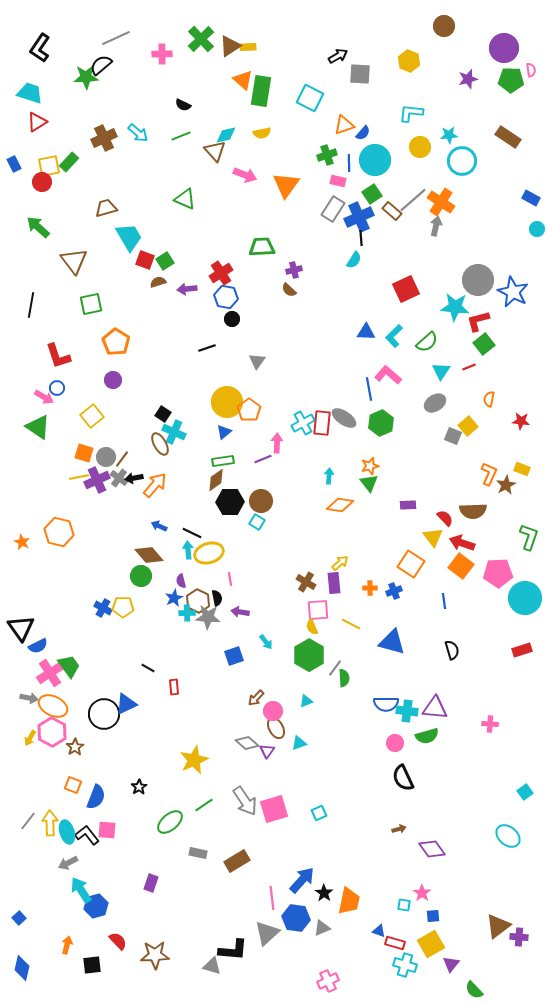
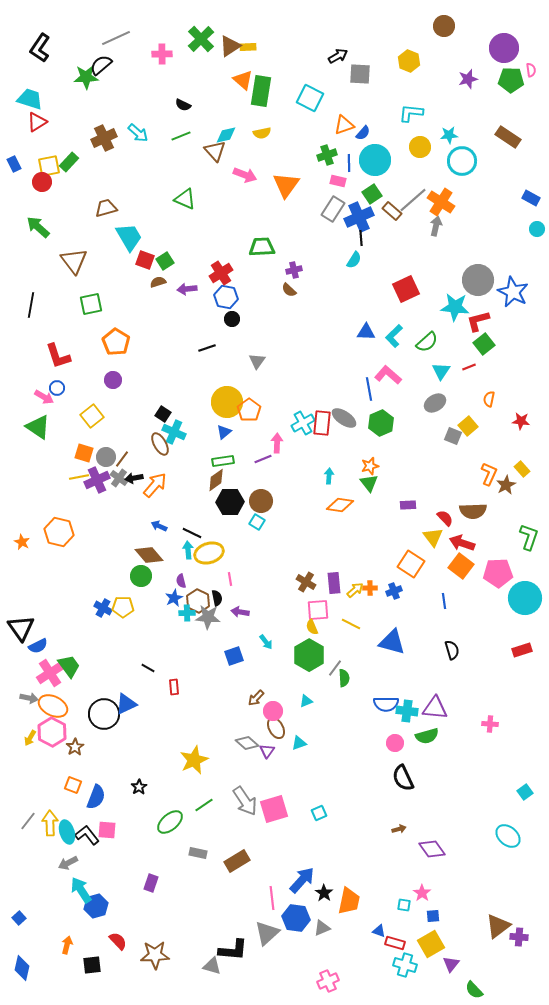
cyan trapezoid at (30, 93): moved 6 px down
yellow rectangle at (522, 469): rotated 28 degrees clockwise
yellow arrow at (340, 563): moved 15 px right, 27 px down
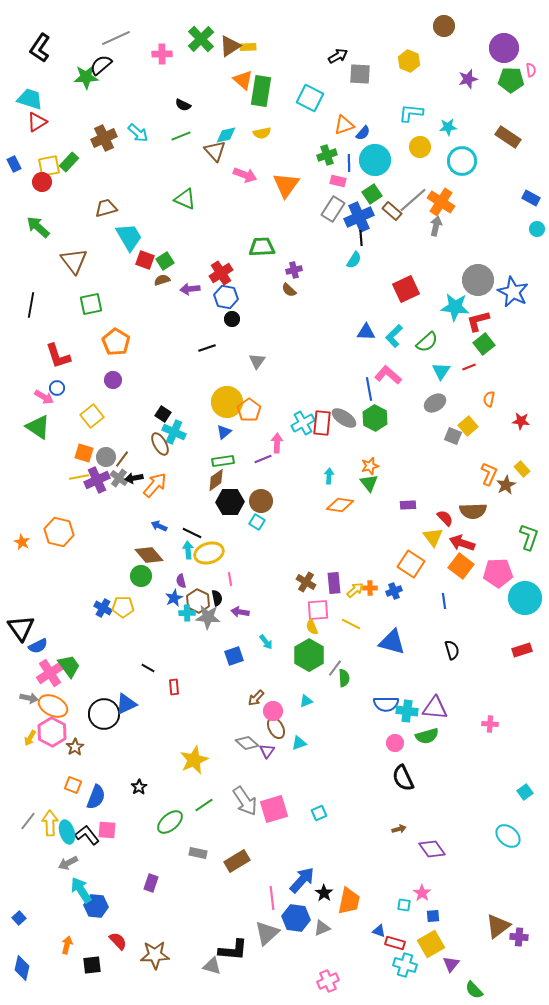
cyan star at (449, 135): moved 1 px left, 8 px up
brown semicircle at (158, 282): moved 4 px right, 2 px up
purple arrow at (187, 289): moved 3 px right
green hexagon at (381, 423): moved 6 px left, 5 px up; rotated 10 degrees counterclockwise
blue hexagon at (96, 906): rotated 20 degrees clockwise
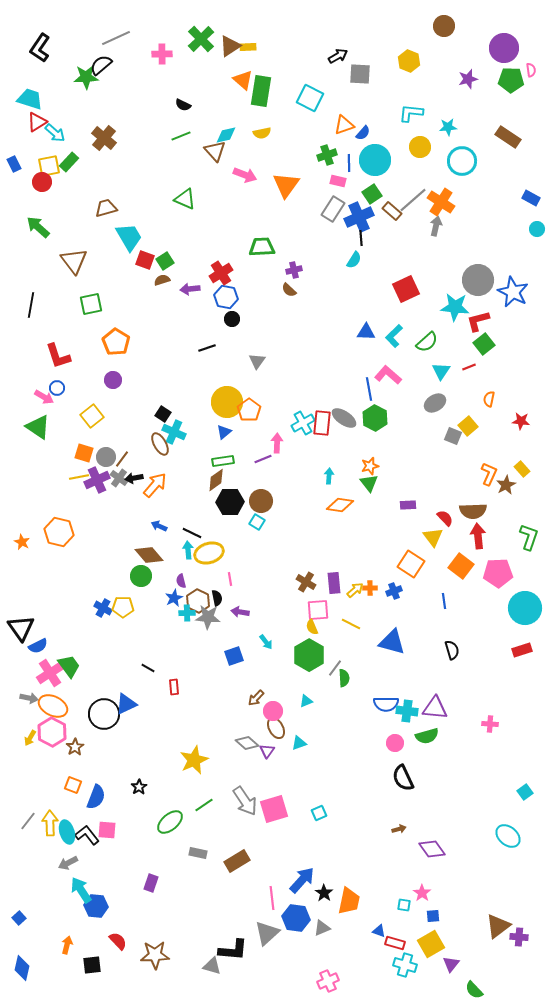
cyan arrow at (138, 133): moved 83 px left
brown cross at (104, 138): rotated 25 degrees counterclockwise
red arrow at (462, 543): moved 16 px right, 7 px up; rotated 65 degrees clockwise
cyan circle at (525, 598): moved 10 px down
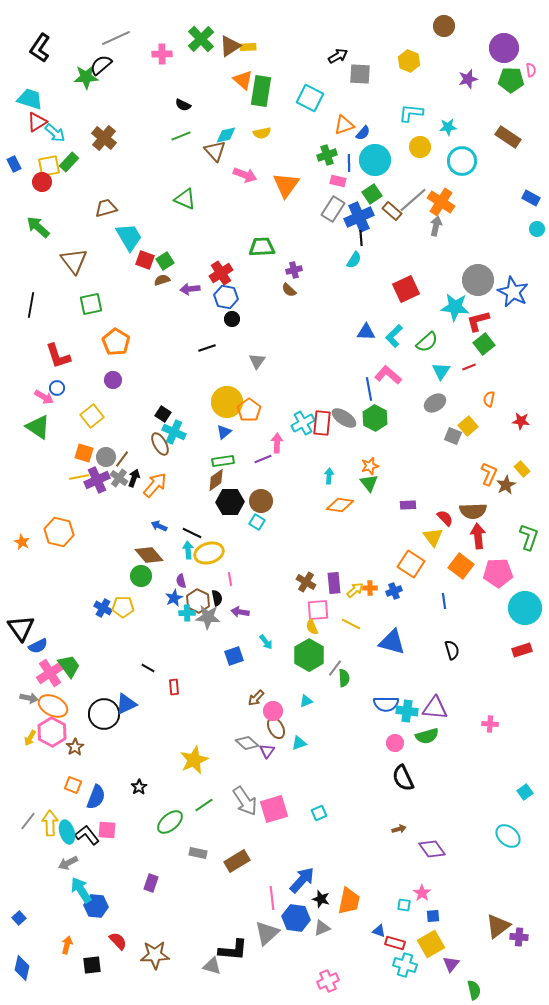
black arrow at (134, 478): rotated 120 degrees clockwise
black star at (324, 893): moved 3 px left, 6 px down; rotated 18 degrees counterclockwise
green semicircle at (474, 990): rotated 150 degrees counterclockwise
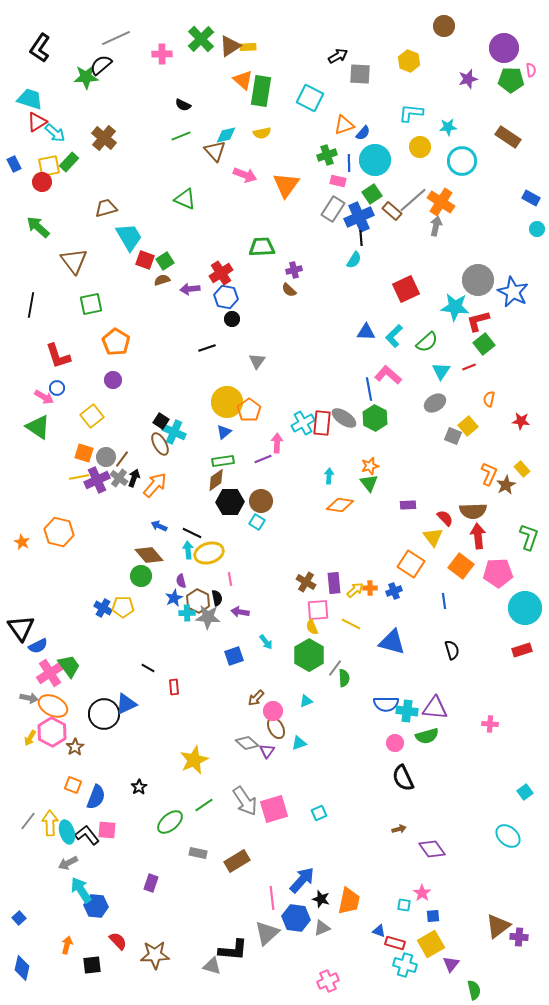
black square at (163, 414): moved 2 px left, 7 px down
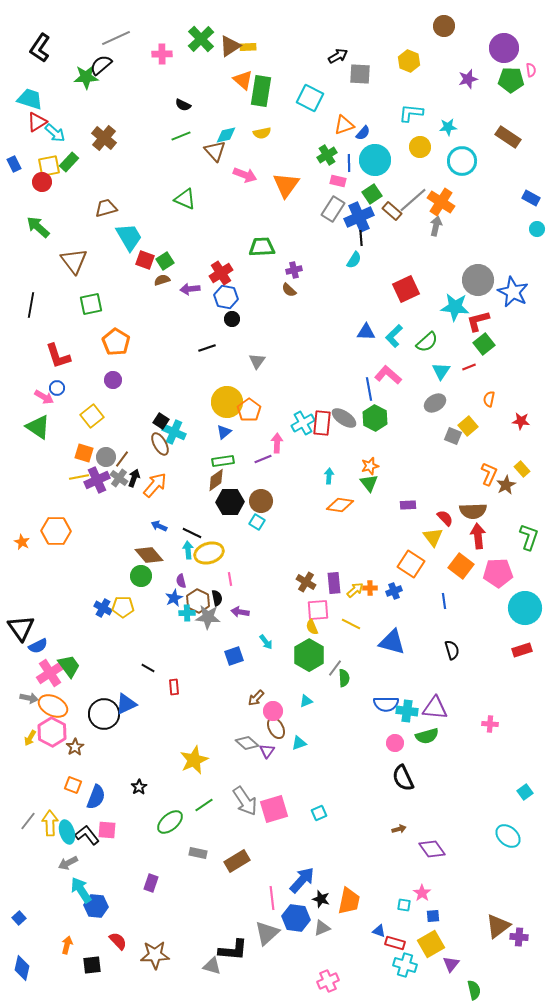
green cross at (327, 155): rotated 12 degrees counterclockwise
orange hexagon at (59, 532): moved 3 px left, 1 px up; rotated 12 degrees counterclockwise
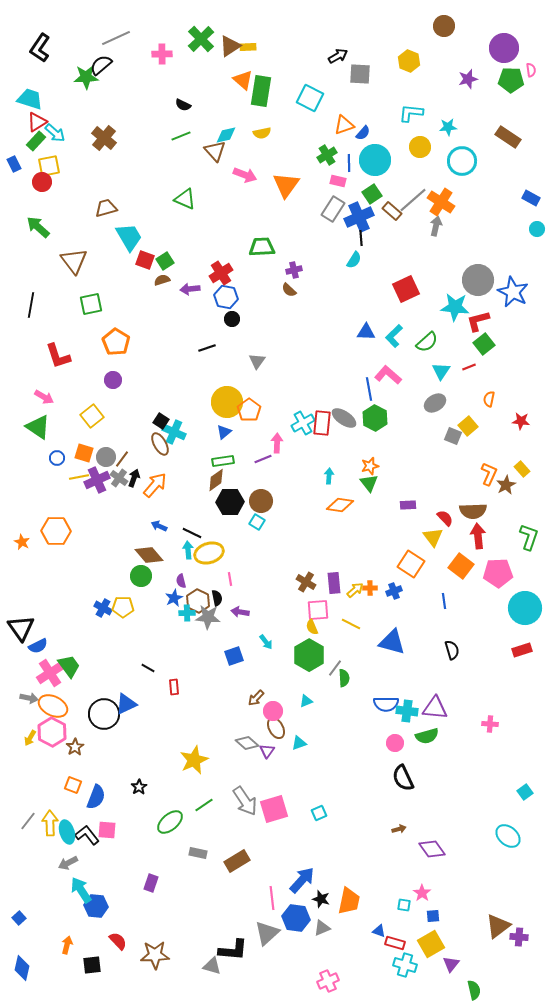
green rectangle at (69, 162): moved 33 px left, 21 px up
blue circle at (57, 388): moved 70 px down
